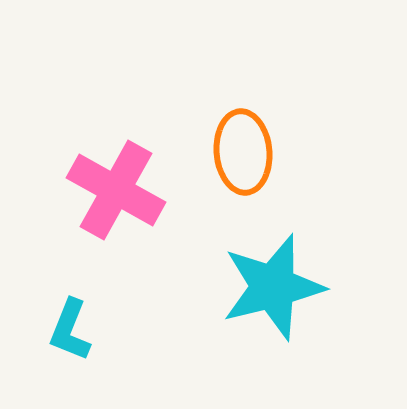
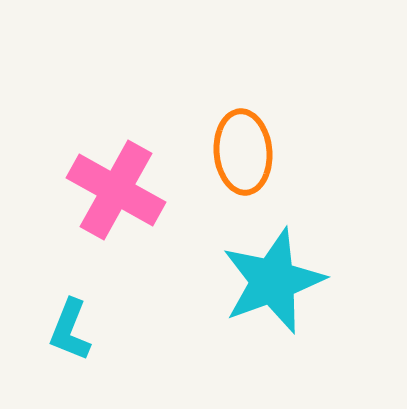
cyan star: moved 6 px up; rotated 6 degrees counterclockwise
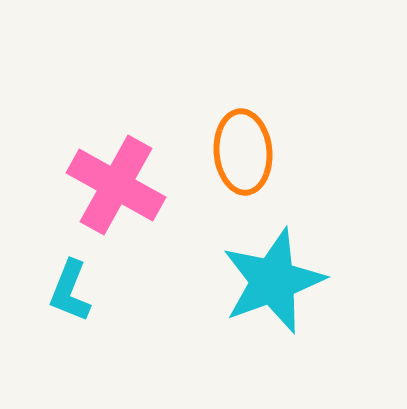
pink cross: moved 5 px up
cyan L-shape: moved 39 px up
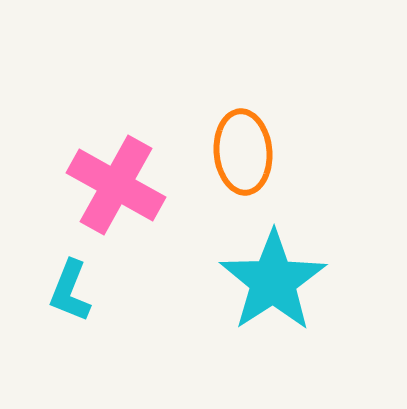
cyan star: rotated 13 degrees counterclockwise
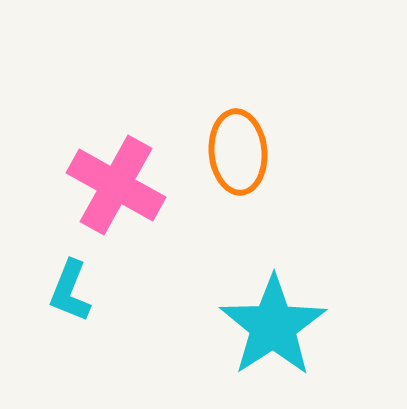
orange ellipse: moved 5 px left
cyan star: moved 45 px down
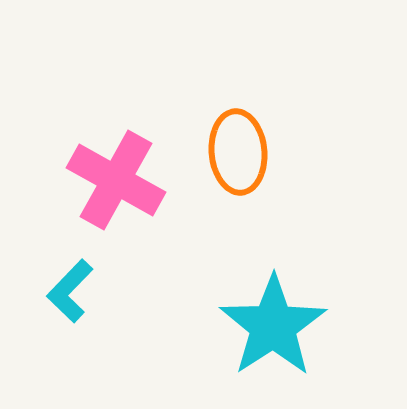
pink cross: moved 5 px up
cyan L-shape: rotated 22 degrees clockwise
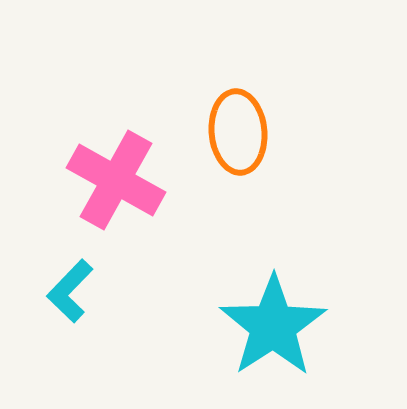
orange ellipse: moved 20 px up
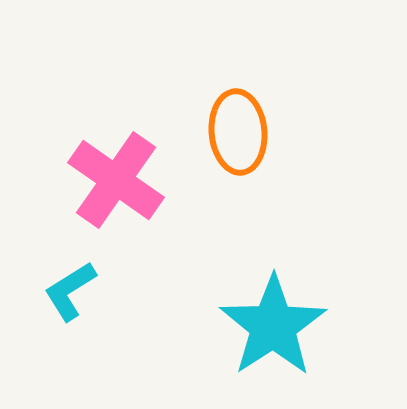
pink cross: rotated 6 degrees clockwise
cyan L-shape: rotated 14 degrees clockwise
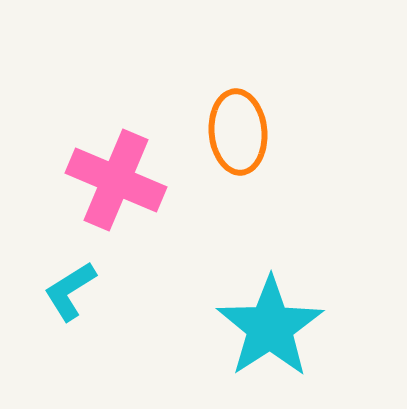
pink cross: rotated 12 degrees counterclockwise
cyan star: moved 3 px left, 1 px down
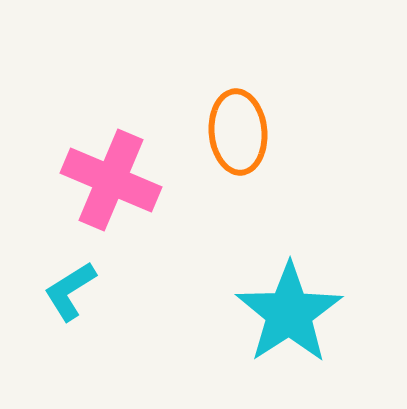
pink cross: moved 5 px left
cyan star: moved 19 px right, 14 px up
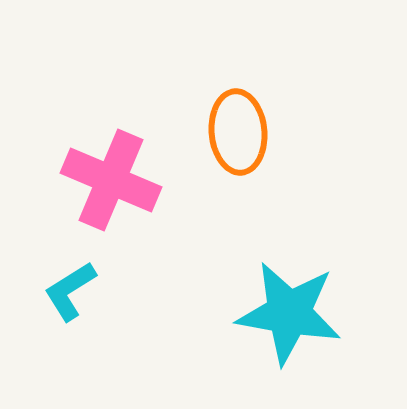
cyan star: rotated 29 degrees counterclockwise
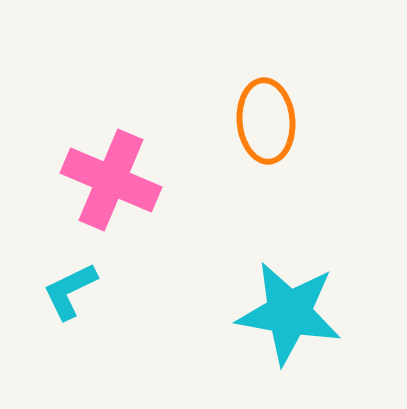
orange ellipse: moved 28 px right, 11 px up
cyan L-shape: rotated 6 degrees clockwise
